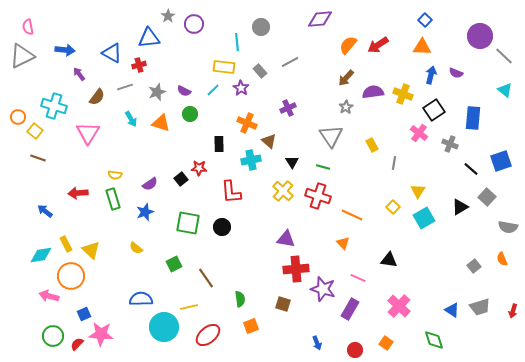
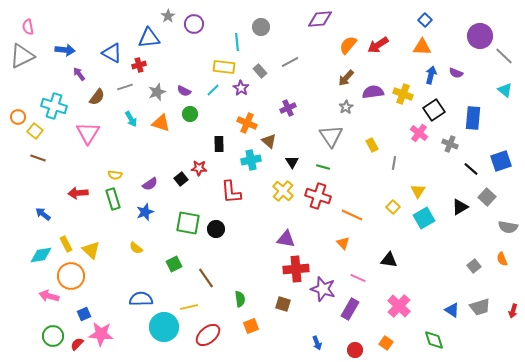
blue arrow at (45, 211): moved 2 px left, 3 px down
black circle at (222, 227): moved 6 px left, 2 px down
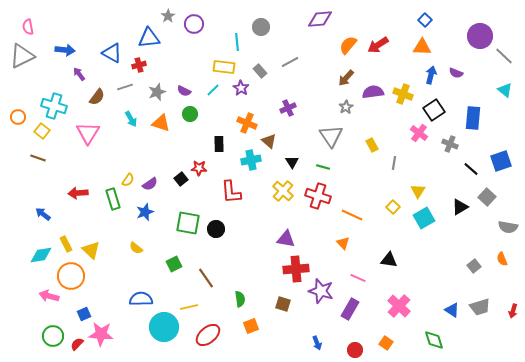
yellow square at (35, 131): moved 7 px right
yellow semicircle at (115, 175): moved 13 px right, 5 px down; rotated 64 degrees counterclockwise
purple star at (323, 289): moved 2 px left, 2 px down
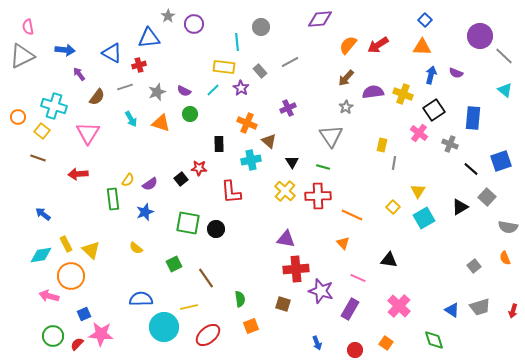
yellow rectangle at (372, 145): moved 10 px right; rotated 40 degrees clockwise
yellow cross at (283, 191): moved 2 px right
red arrow at (78, 193): moved 19 px up
red cross at (318, 196): rotated 20 degrees counterclockwise
green rectangle at (113, 199): rotated 10 degrees clockwise
orange semicircle at (502, 259): moved 3 px right, 1 px up
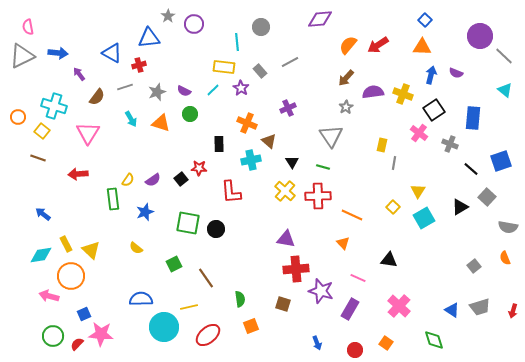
blue arrow at (65, 50): moved 7 px left, 3 px down
purple semicircle at (150, 184): moved 3 px right, 4 px up
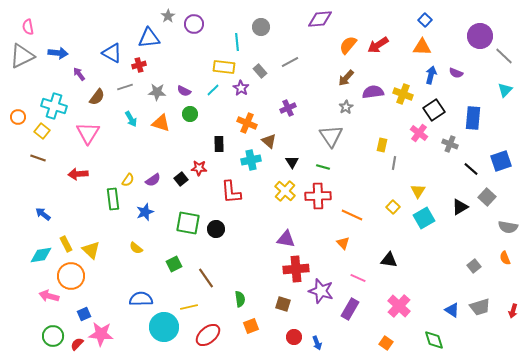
cyan triangle at (505, 90): rotated 35 degrees clockwise
gray star at (157, 92): rotated 24 degrees clockwise
red circle at (355, 350): moved 61 px left, 13 px up
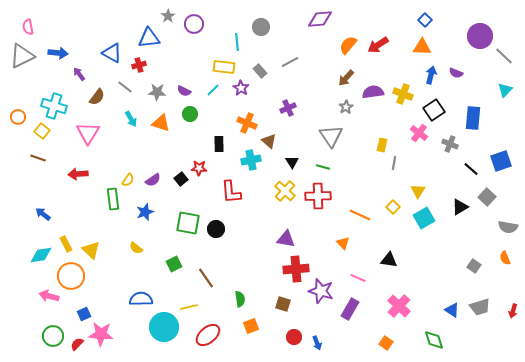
gray line at (125, 87): rotated 56 degrees clockwise
orange line at (352, 215): moved 8 px right
gray square at (474, 266): rotated 16 degrees counterclockwise
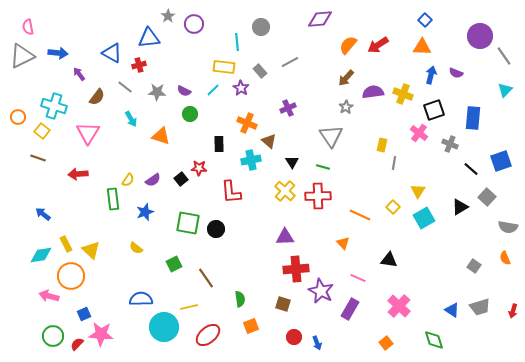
gray line at (504, 56): rotated 12 degrees clockwise
black square at (434, 110): rotated 15 degrees clockwise
orange triangle at (161, 123): moved 13 px down
purple triangle at (286, 239): moved 1 px left, 2 px up; rotated 12 degrees counterclockwise
purple star at (321, 291): rotated 10 degrees clockwise
orange square at (386, 343): rotated 16 degrees clockwise
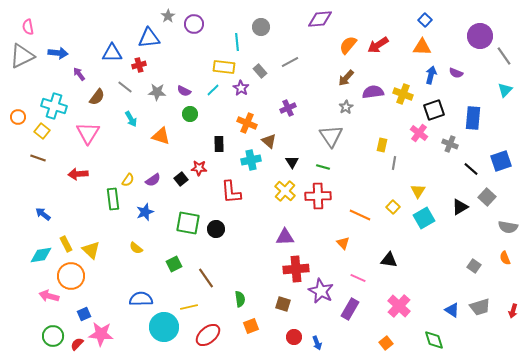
blue triangle at (112, 53): rotated 30 degrees counterclockwise
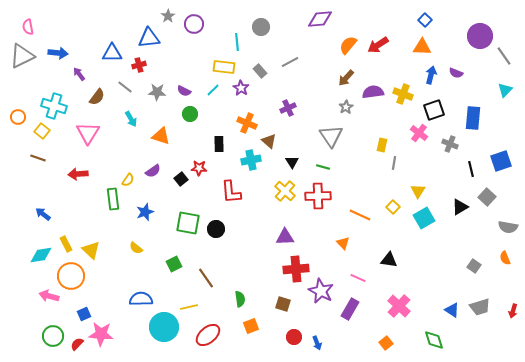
black line at (471, 169): rotated 35 degrees clockwise
purple semicircle at (153, 180): moved 9 px up
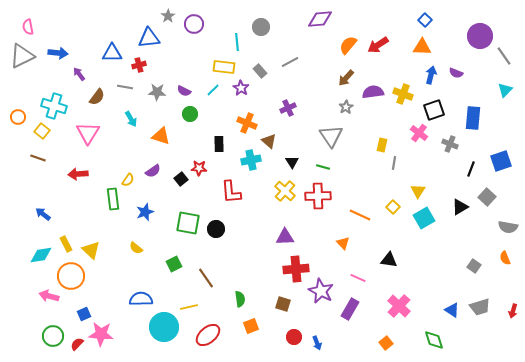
gray line at (125, 87): rotated 28 degrees counterclockwise
black line at (471, 169): rotated 35 degrees clockwise
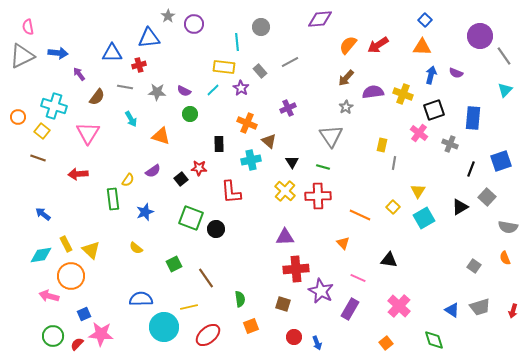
green square at (188, 223): moved 3 px right, 5 px up; rotated 10 degrees clockwise
